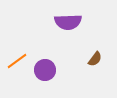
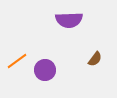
purple semicircle: moved 1 px right, 2 px up
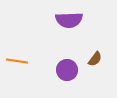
orange line: rotated 45 degrees clockwise
purple circle: moved 22 px right
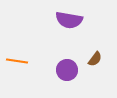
purple semicircle: rotated 12 degrees clockwise
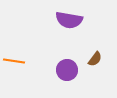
orange line: moved 3 px left
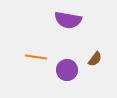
purple semicircle: moved 1 px left
orange line: moved 22 px right, 4 px up
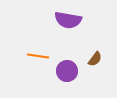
orange line: moved 2 px right, 1 px up
purple circle: moved 1 px down
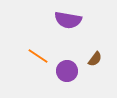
orange line: rotated 25 degrees clockwise
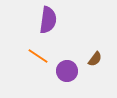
purple semicircle: moved 20 px left; rotated 92 degrees counterclockwise
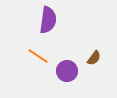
brown semicircle: moved 1 px left, 1 px up
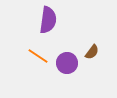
brown semicircle: moved 2 px left, 6 px up
purple circle: moved 8 px up
